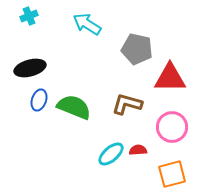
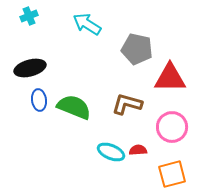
blue ellipse: rotated 25 degrees counterclockwise
cyan ellipse: moved 2 px up; rotated 64 degrees clockwise
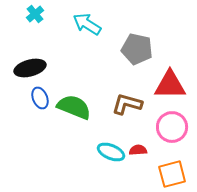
cyan cross: moved 6 px right, 2 px up; rotated 18 degrees counterclockwise
red triangle: moved 7 px down
blue ellipse: moved 1 px right, 2 px up; rotated 15 degrees counterclockwise
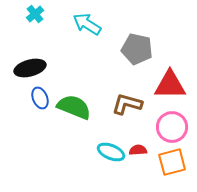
orange square: moved 12 px up
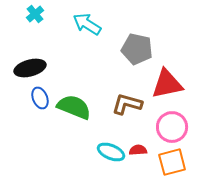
red triangle: moved 3 px left, 1 px up; rotated 12 degrees counterclockwise
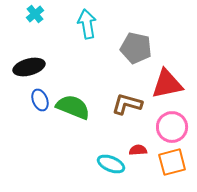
cyan arrow: rotated 48 degrees clockwise
gray pentagon: moved 1 px left, 1 px up
black ellipse: moved 1 px left, 1 px up
blue ellipse: moved 2 px down
green semicircle: moved 1 px left
cyan ellipse: moved 12 px down
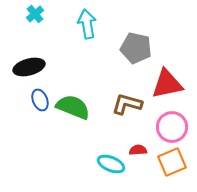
orange square: rotated 8 degrees counterclockwise
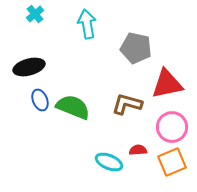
cyan ellipse: moved 2 px left, 2 px up
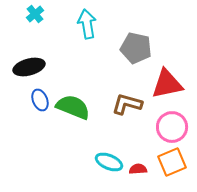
red semicircle: moved 19 px down
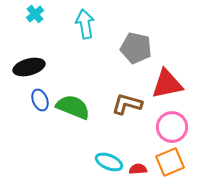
cyan arrow: moved 2 px left
orange square: moved 2 px left
